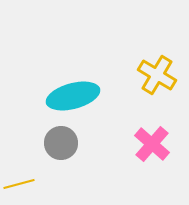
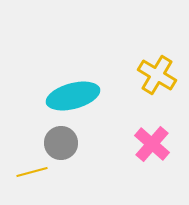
yellow line: moved 13 px right, 12 px up
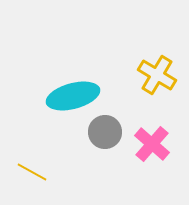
gray circle: moved 44 px right, 11 px up
yellow line: rotated 44 degrees clockwise
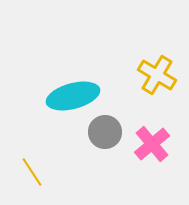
pink cross: rotated 9 degrees clockwise
yellow line: rotated 28 degrees clockwise
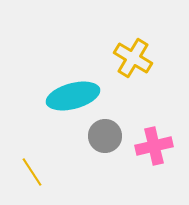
yellow cross: moved 24 px left, 17 px up
gray circle: moved 4 px down
pink cross: moved 2 px right, 2 px down; rotated 27 degrees clockwise
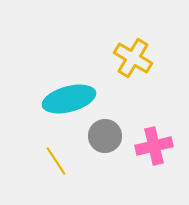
cyan ellipse: moved 4 px left, 3 px down
yellow line: moved 24 px right, 11 px up
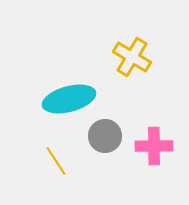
yellow cross: moved 1 px left, 1 px up
pink cross: rotated 12 degrees clockwise
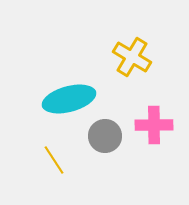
pink cross: moved 21 px up
yellow line: moved 2 px left, 1 px up
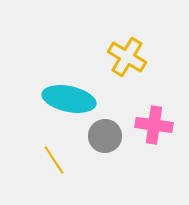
yellow cross: moved 5 px left
cyan ellipse: rotated 27 degrees clockwise
pink cross: rotated 9 degrees clockwise
